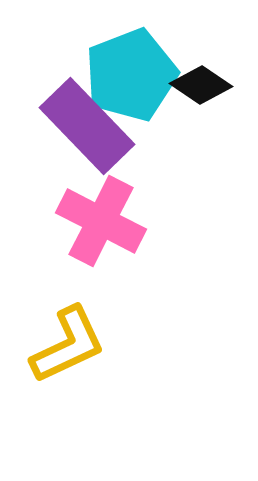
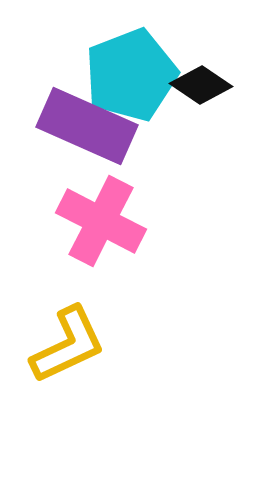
purple rectangle: rotated 22 degrees counterclockwise
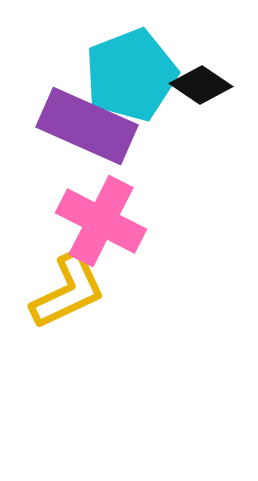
yellow L-shape: moved 54 px up
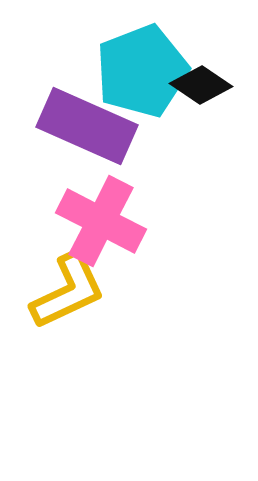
cyan pentagon: moved 11 px right, 4 px up
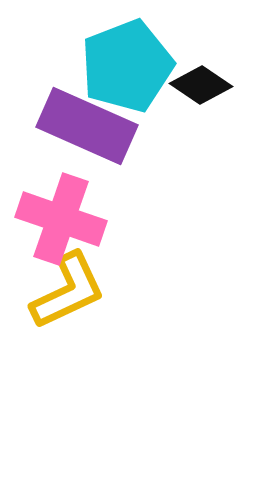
cyan pentagon: moved 15 px left, 5 px up
pink cross: moved 40 px left, 2 px up; rotated 8 degrees counterclockwise
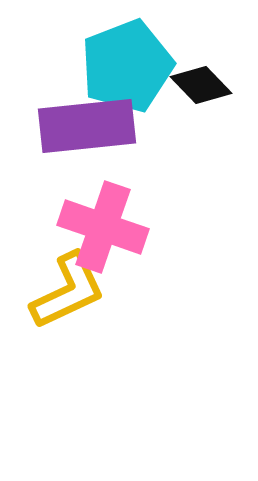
black diamond: rotated 12 degrees clockwise
purple rectangle: rotated 30 degrees counterclockwise
pink cross: moved 42 px right, 8 px down
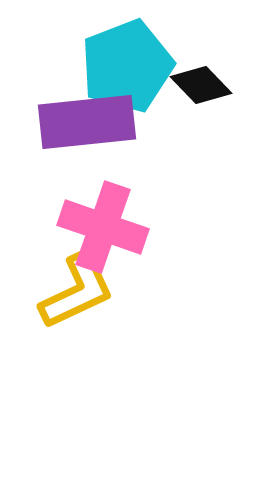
purple rectangle: moved 4 px up
yellow L-shape: moved 9 px right
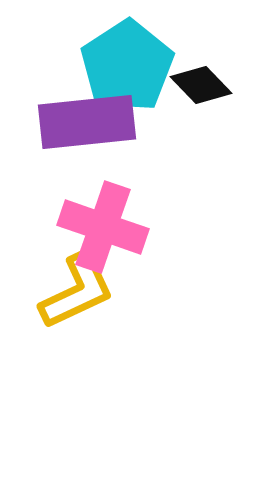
cyan pentagon: rotated 12 degrees counterclockwise
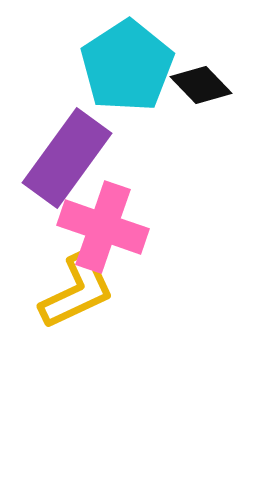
purple rectangle: moved 20 px left, 36 px down; rotated 48 degrees counterclockwise
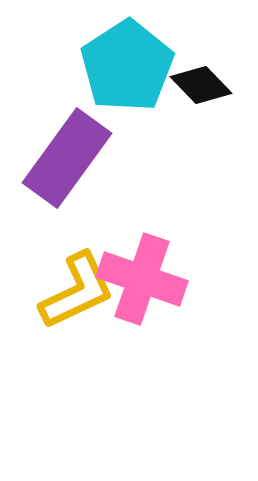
pink cross: moved 39 px right, 52 px down
